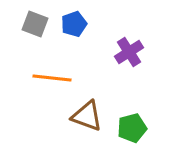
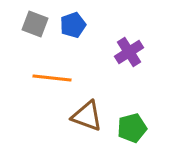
blue pentagon: moved 1 px left, 1 px down
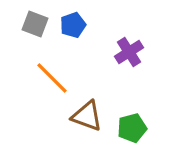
orange line: rotated 39 degrees clockwise
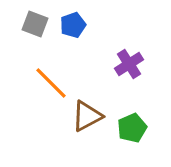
purple cross: moved 12 px down
orange line: moved 1 px left, 5 px down
brown triangle: rotated 48 degrees counterclockwise
green pentagon: rotated 8 degrees counterclockwise
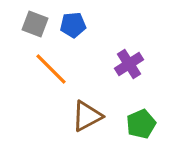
blue pentagon: rotated 15 degrees clockwise
orange line: moved 14 px up
green pentagon: moved 9 px right, 4 px up
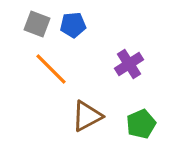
gray square: moved 2 px right
